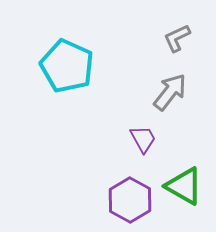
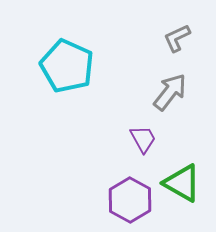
green triangle: moved 2 px left, 3 px up
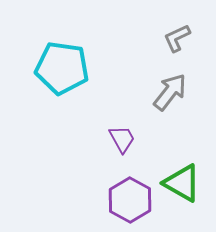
cyan pentagon: moved 5 px left, 2 px down; rotated 16 degrees counterclockwise
purple trapezoid: moved 21 px left
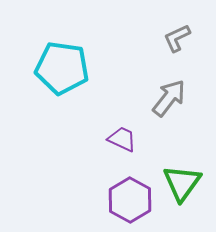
gray arrow: moved 1 px left, 6 px down
purple trapezoid: rotated 36 degrees counterclockwise
green triangle: rotated 36 degrees clockwise
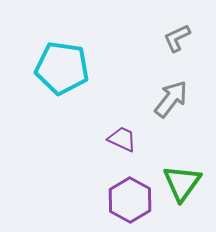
gray arrow: moved 2 px right, 1 px down
